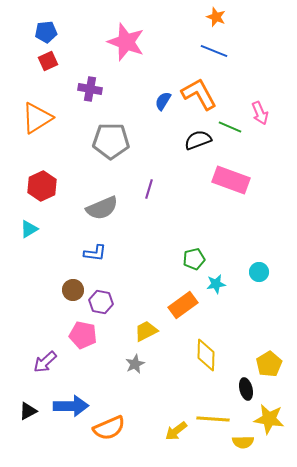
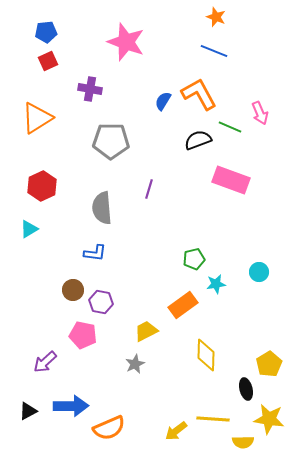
gray semicircle: rotated 108 degrees clockwise
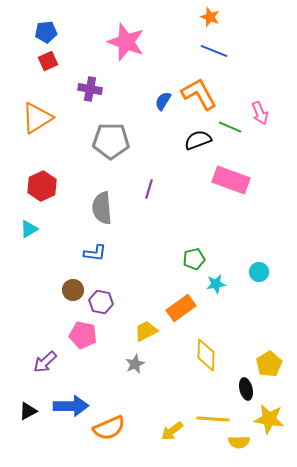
orange star: moved 6 px left
orange rectangle: moved 2 px left, 3 px down
yellow arrow: moved 4 px left
yellow semicircle: moved 4 px left
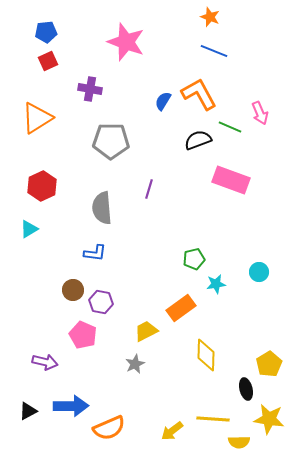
pink pentagon: rotated 12 degrees clockwise
purple arrow: rotated 125 degrees counterclockwise
